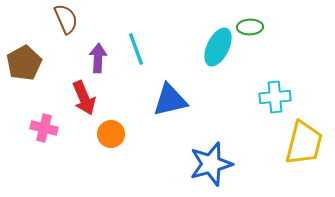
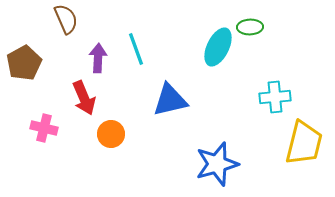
blue star: moved 6 px right
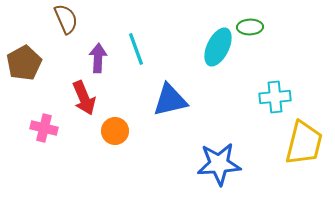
orange circle: moved 4 px right, 3 px up
blue star: moved 2 px right; rotated 12 degrees clockwise
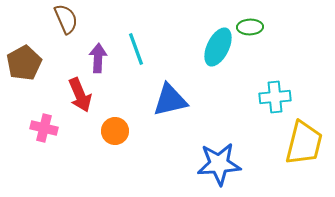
red arrow: moved 4 px left, 3 px up
